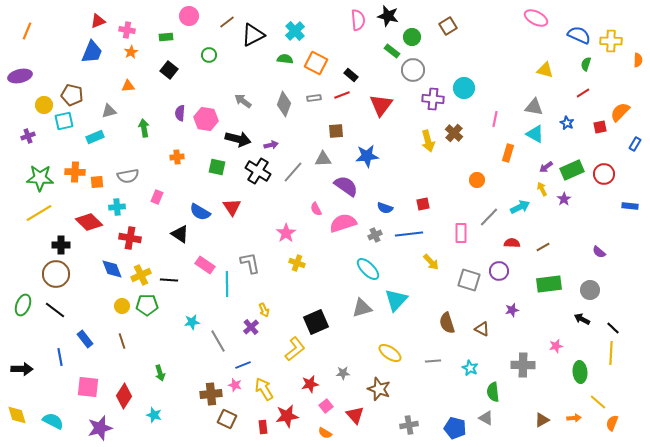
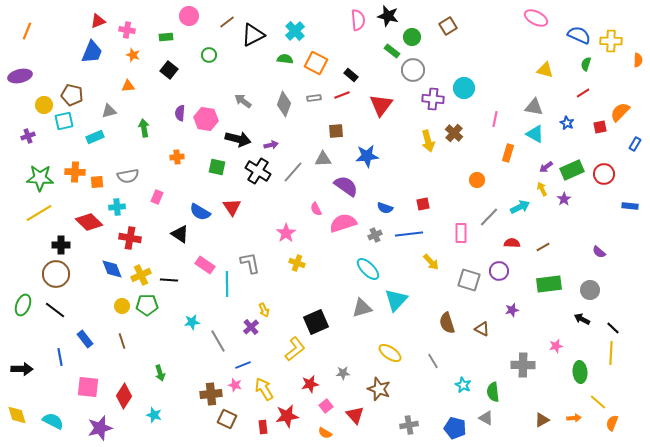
orange star at (131, 52): moved 2 px right, 3 px down; rotated 24 degrees counterclockwise
gray line at (433, 361): rotated 63 degrees clockwise
cyan star at (470, 368): moved 7 px left, 17 px down
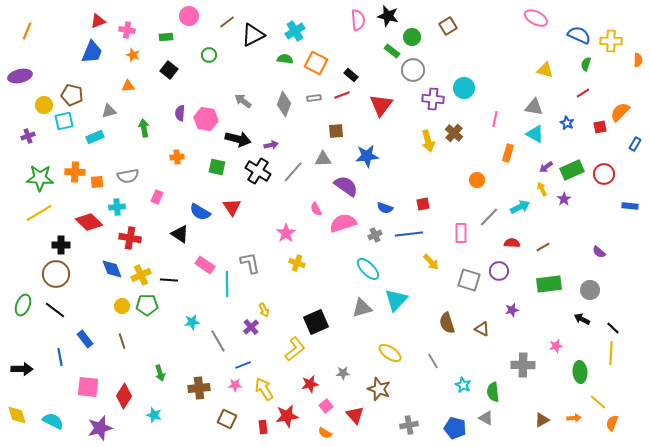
cyan cross at (295, 31): rotated 12 degrees clockwise
pink star at (235, 385): rotated 16 degrees counterclockwise
brown cross at (211, 394): moved 12 px left, 6 px up
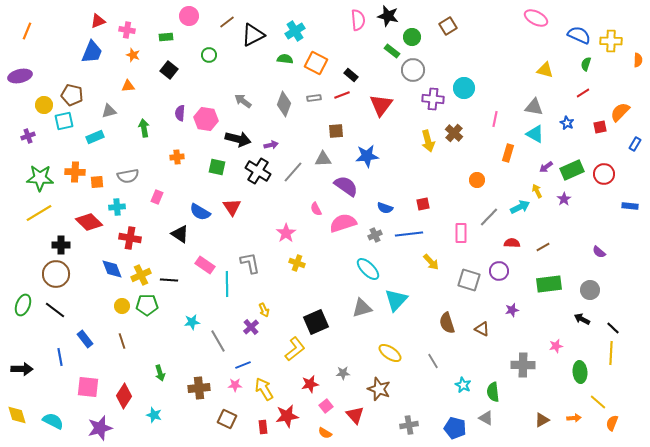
yellow arrow at (542, 189): moved 5 px left, 2 px down
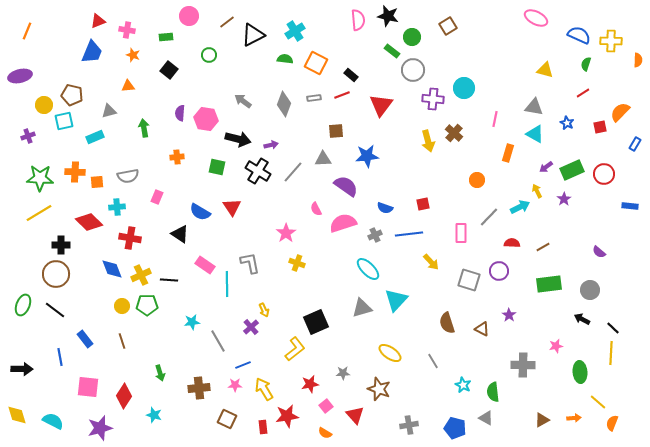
purple star at (512, 310): moved 3 px left, 5 px down; rotated 24 degrees counterclockwise
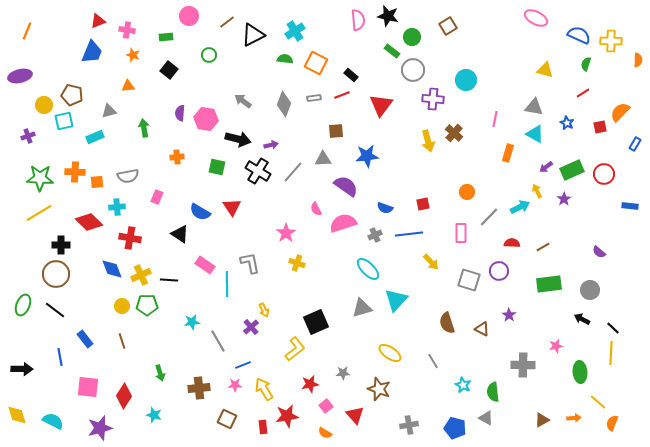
cyan circle at (464, 88): moved 2 px right, 8 px up
orange circle at (477, 180): moved 10 px left, 12 px down
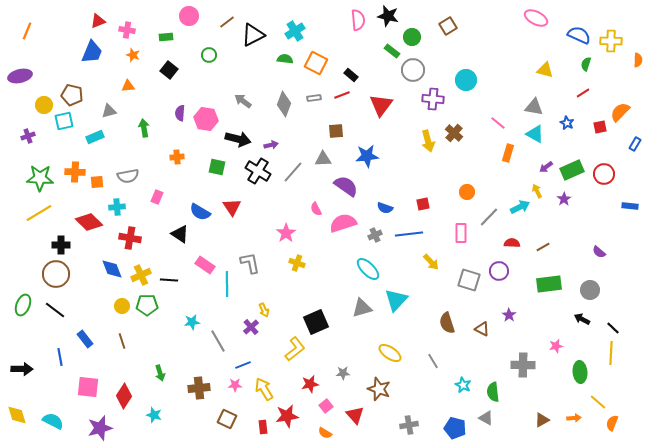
pink line at (495, 119): moved 3 px right, 4 px down; rotated 63 degrees counterclockwise
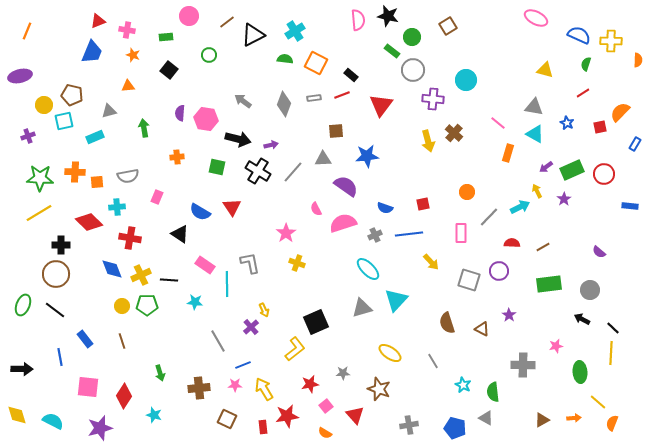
cyan star at (192, 322): moved 3 px right, 20 px up; rotated 14 degrees clockwise
